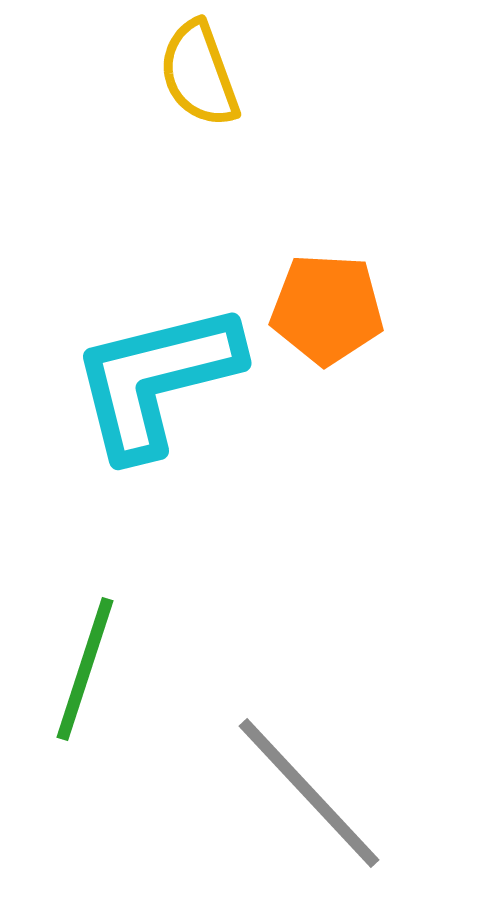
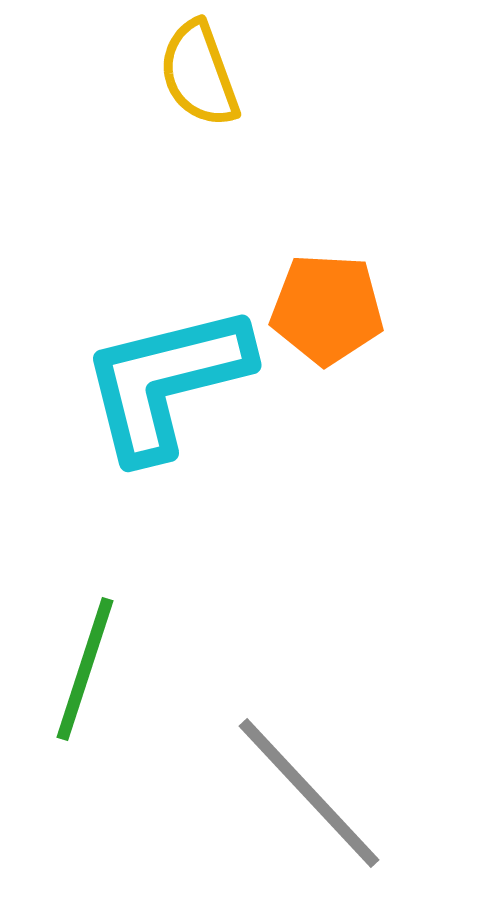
cyan L-shape: moved 10 px right, 2 px down
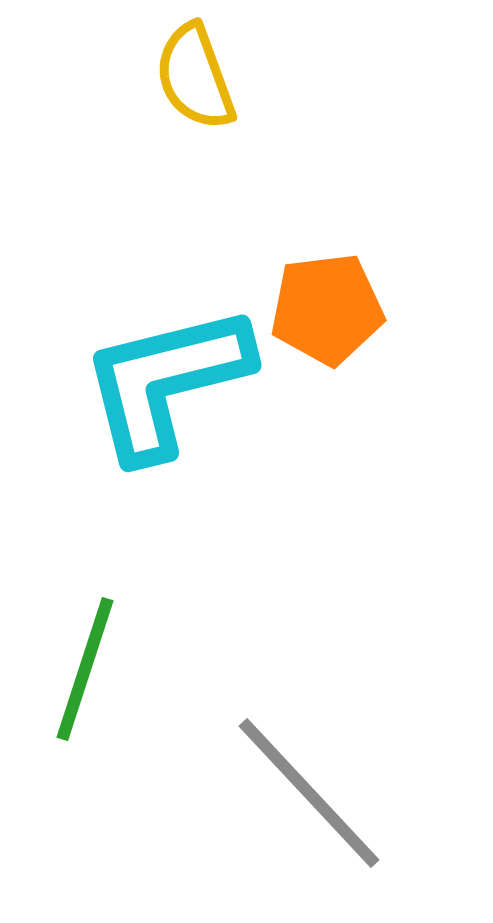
yellow semicircle: moved 4 px left, 3 px down
orange pentagon: rotated 10 degrees counterclockwise
